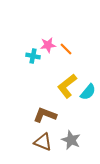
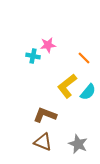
orange line: moved 18 px right, 9 px down
gray star: moved 7 px right, 4 px down
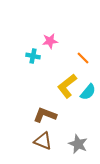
pink star: moved 2 px right, 4 px up
orange line: moved 1 px left
brown triangle: moved 1 px up
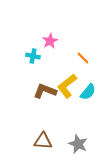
pink star: rotated 21 degrees counterclockwise
brown L-shape: moved 24 px up
brown triangle: rotated 18 degrees counterclockwise
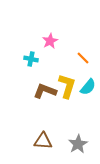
cyan cross: moved 2 px left, 3 px down
yellow L-shape: rotated 145 degrees clockwise
cyan semicircle: moved 5 px up
gray star: rotated 18 degrees clockwise
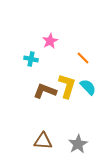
cyan semicircle: rotated 84 degrees counterclockwise
